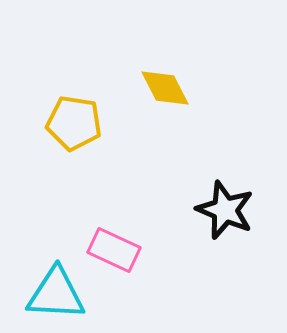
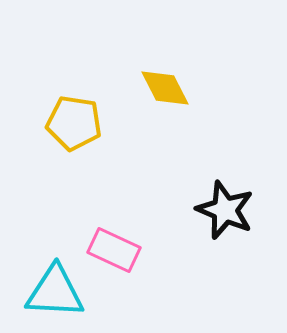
cyan triangle: moved 1 px left, 2 px up
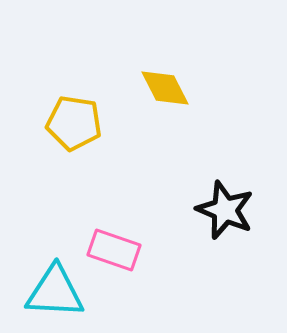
pink rectangle: rotated 6 degrees counterclockwise
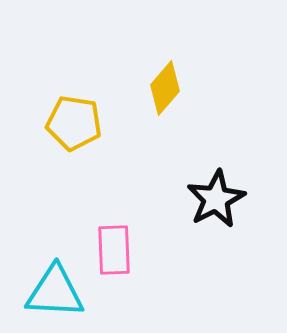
yellow diamond: rotated 68 degrees clockwise
black star: moved 9 px left, 11 px up; rotated 22 degrees clockwise
pink rectangle: rotated 69 degrees clockwise
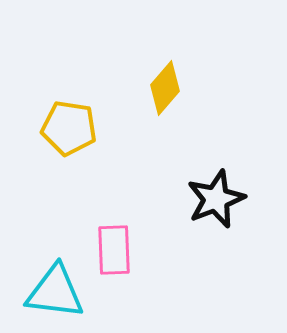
yellow pentagon: moved 5 px left, 5 px down
black star: rotated 6 degrees clockwise
cyan triangle: rotated 4 degrees clockwise
